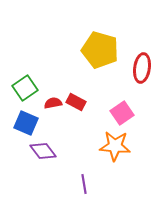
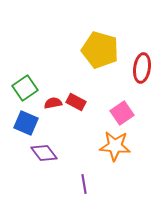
purple diamond: moved 1 px right, 2 px down
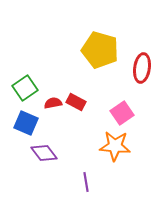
purple line: moved 2 px right, 2 px up
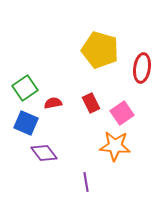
red rectangle: moved 15 px right, 1 px down; rotated 36 degrees clockwise
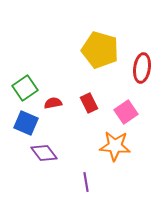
red rectangle: moved 2 px left
pink square: moved 4 px right, 1 px up
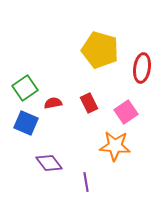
purple diamond: moved 5 px right, 10 px down
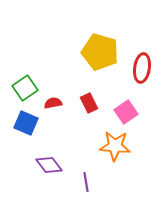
yellow pentagon: moved 2 px down
purple diamond: moved 2 px down
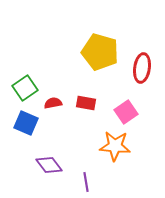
red rectangle: moved 3 px left; rotated 54 degrees counterclockwise
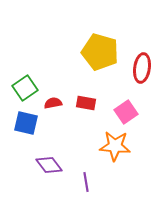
blue square: rotated 10 degrees counterclockwise
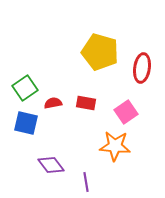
purple diamond: moved 2 px right
